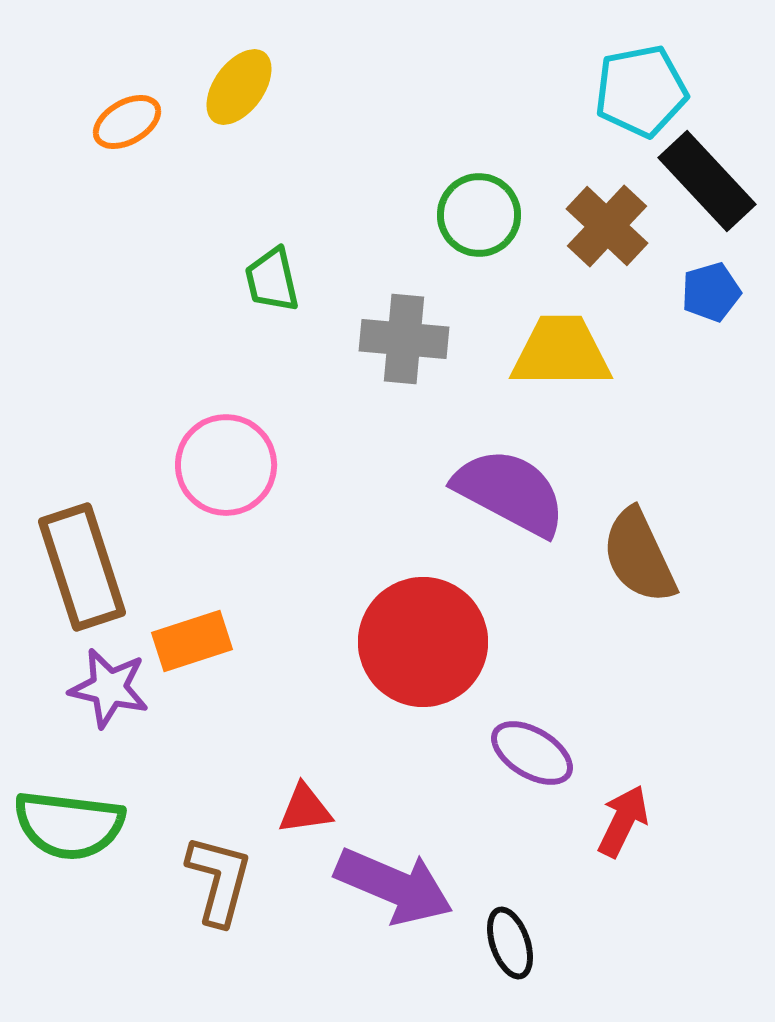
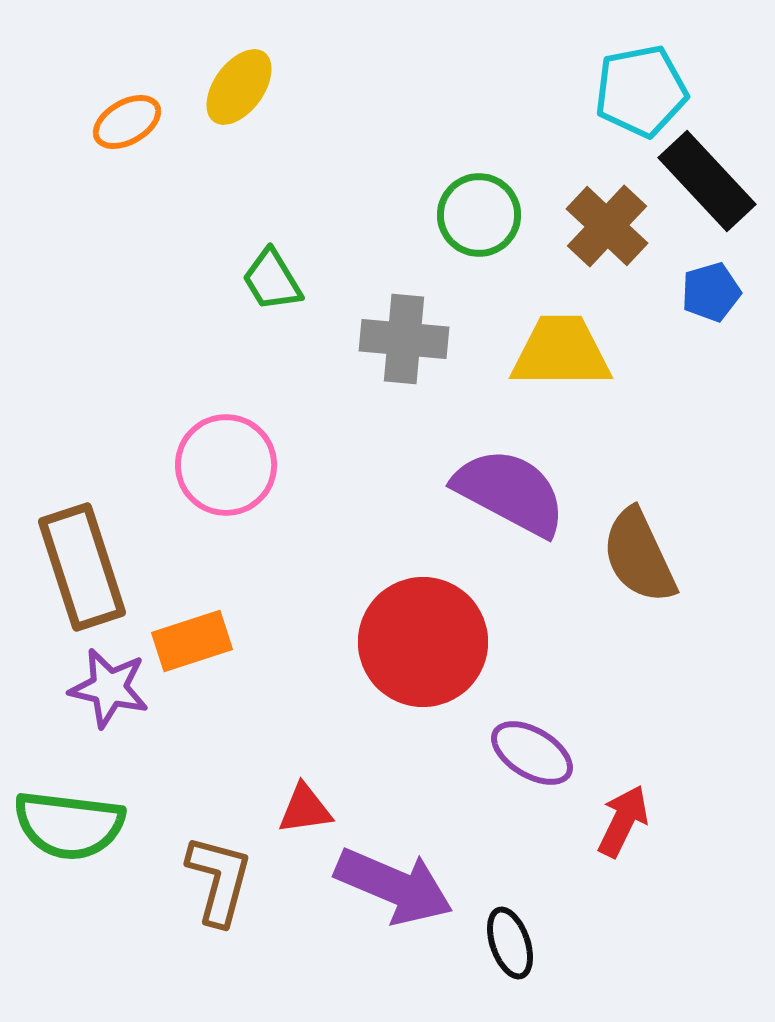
green trapezoid: rotated 18 degrees counterclockwise
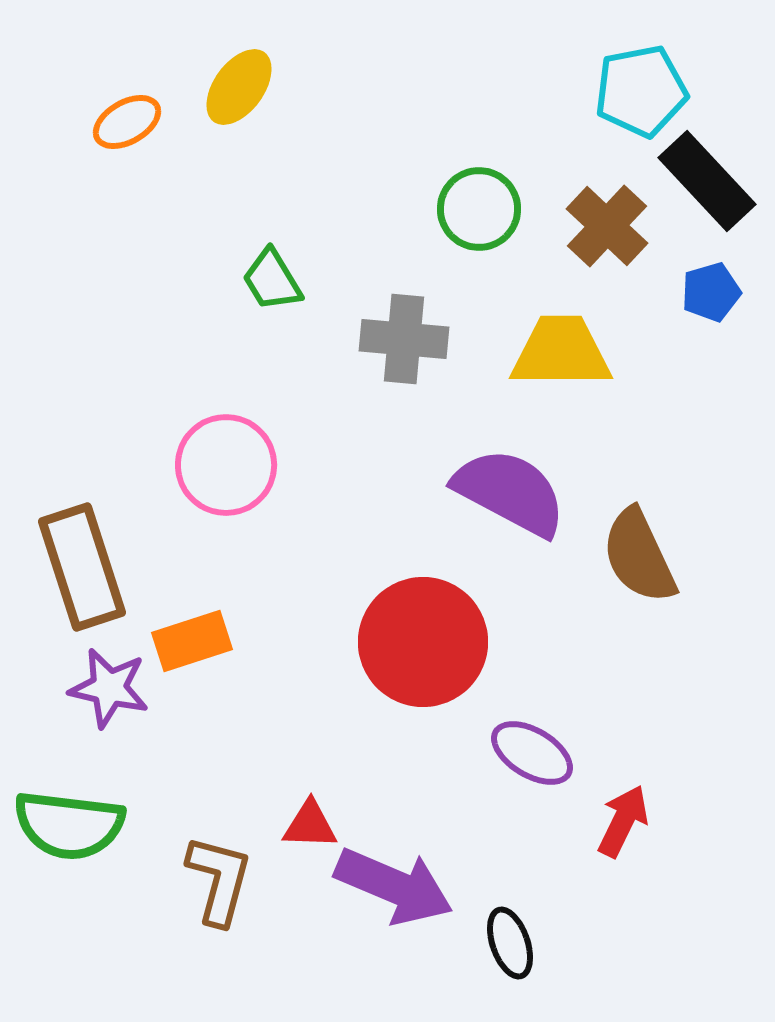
green circle: moved 6 px up
red triangle: moved 5 px right, 16 px down; rotated 10 degrees clockwise
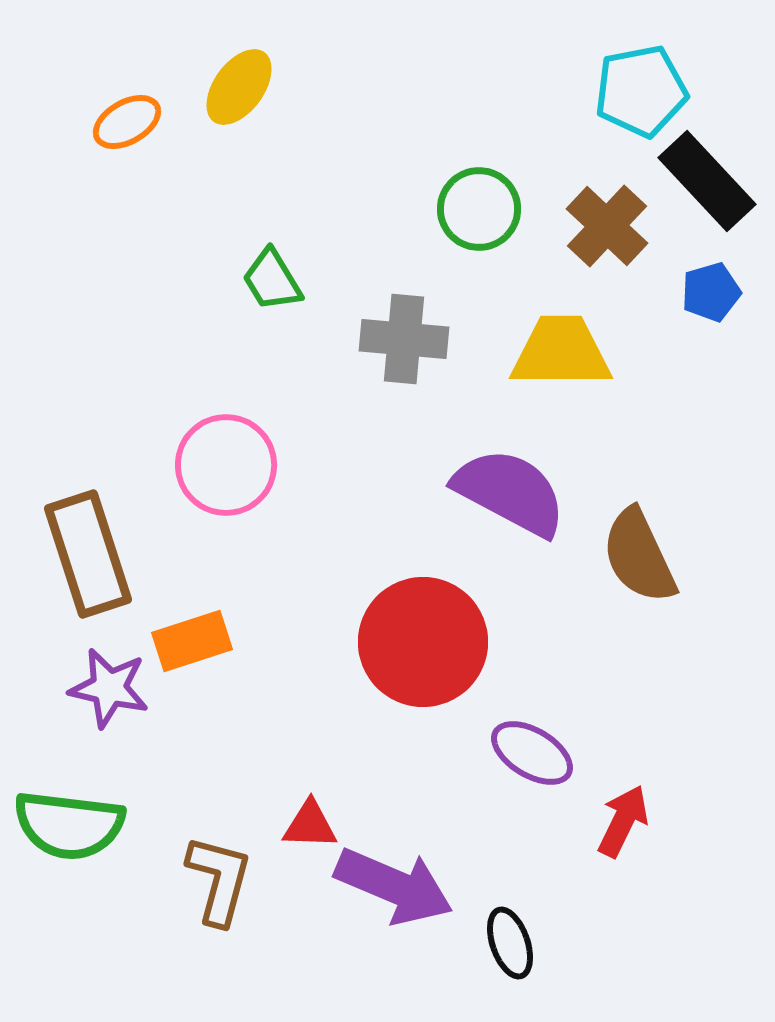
brown rectangle: moved 6 px right, 13 px up
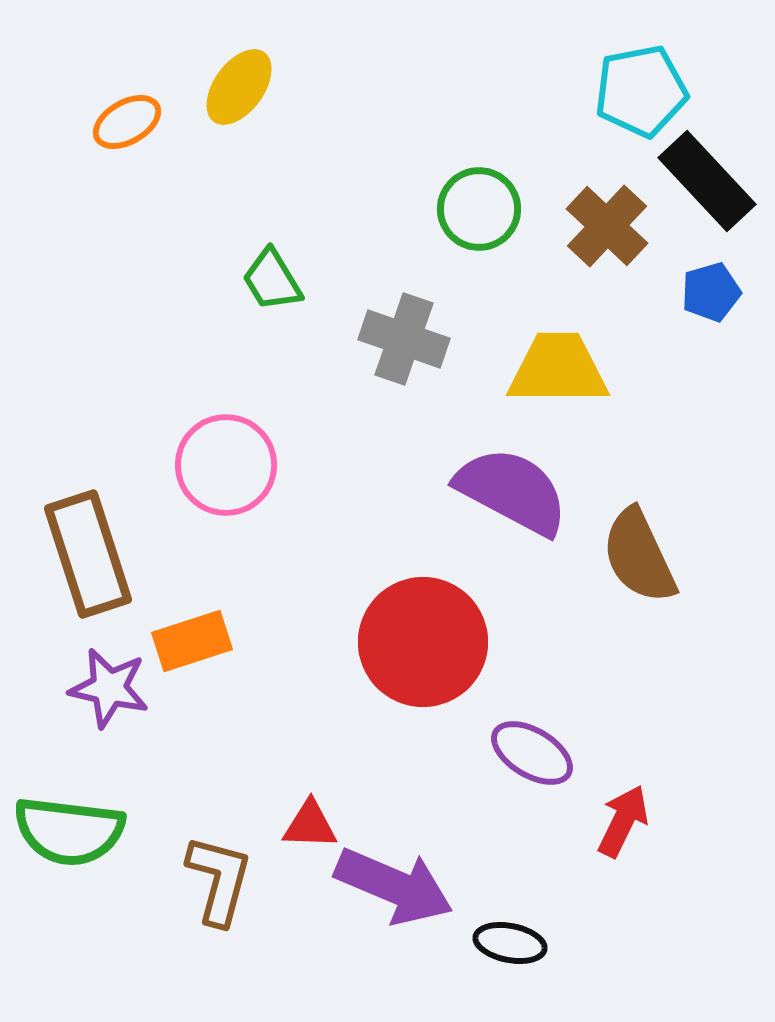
gray cross: rotated 14 degrees clockwise
yellow trapezoid: moved 3 px left, 17 px down
purple semicircle: moved 2 px right, 1 px up
green semicircle: moved 6 px down
black ellipse: rotated 60 degrees counterclockwise
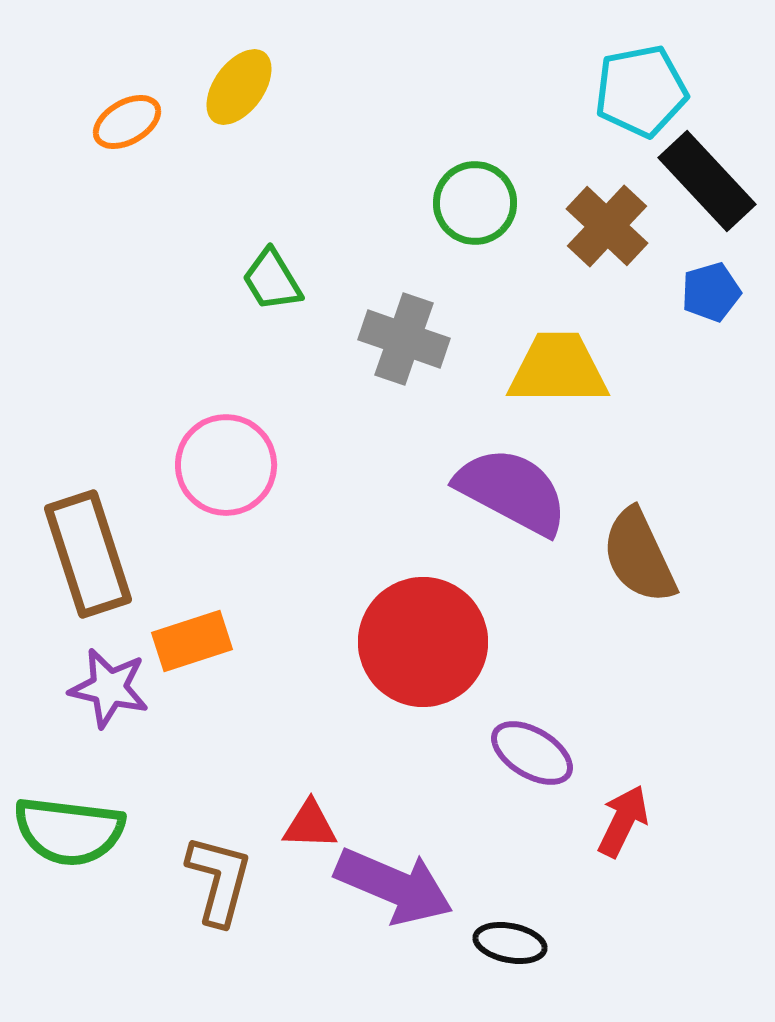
green circle: moved 4 px left, 6 px up
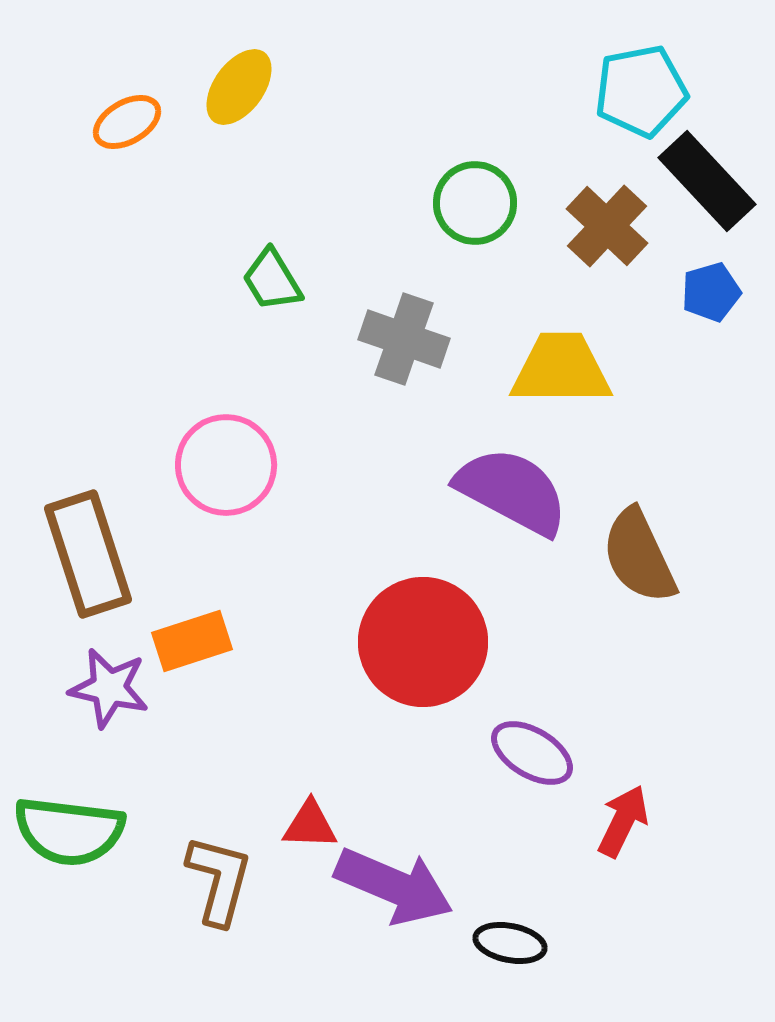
yellow trapezoid: moved 3 px right
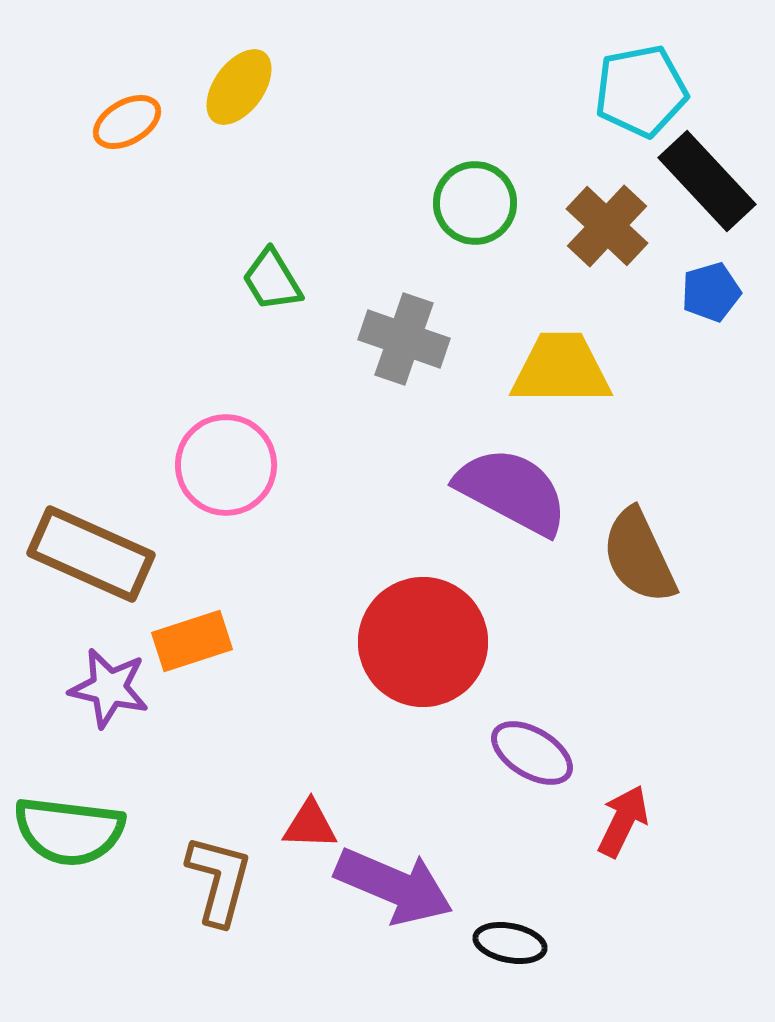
brown rectangle: moved 3 px right; rotated 48 degrees counterclockwise
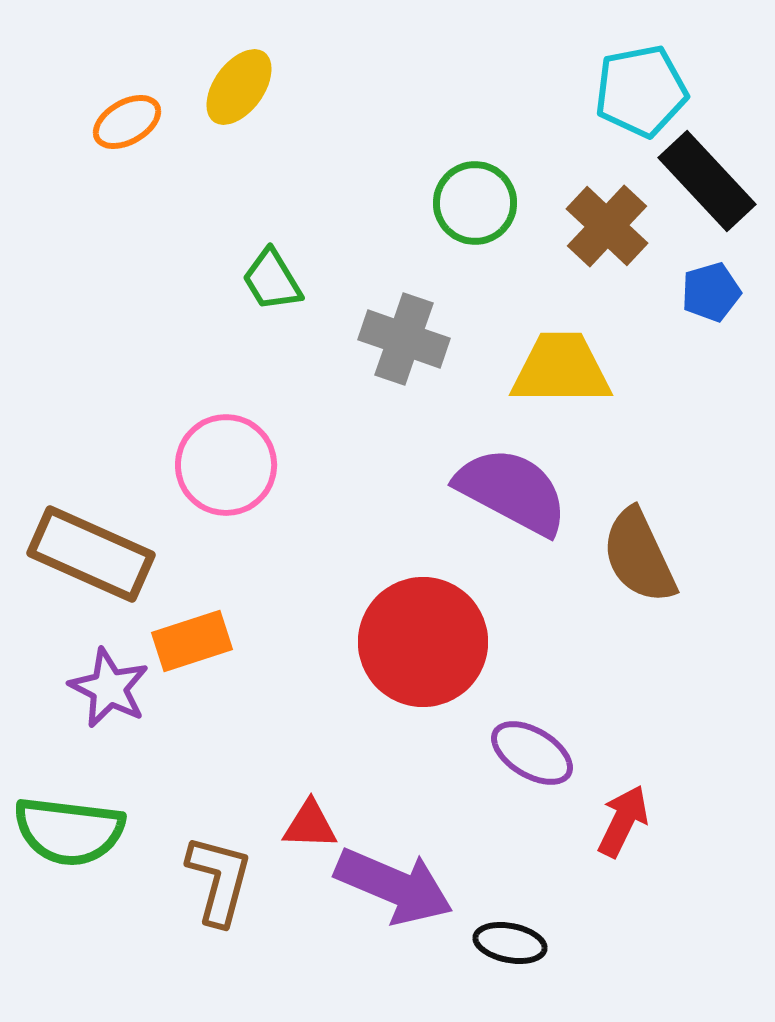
purple star: rotated 14 degrees clockwise
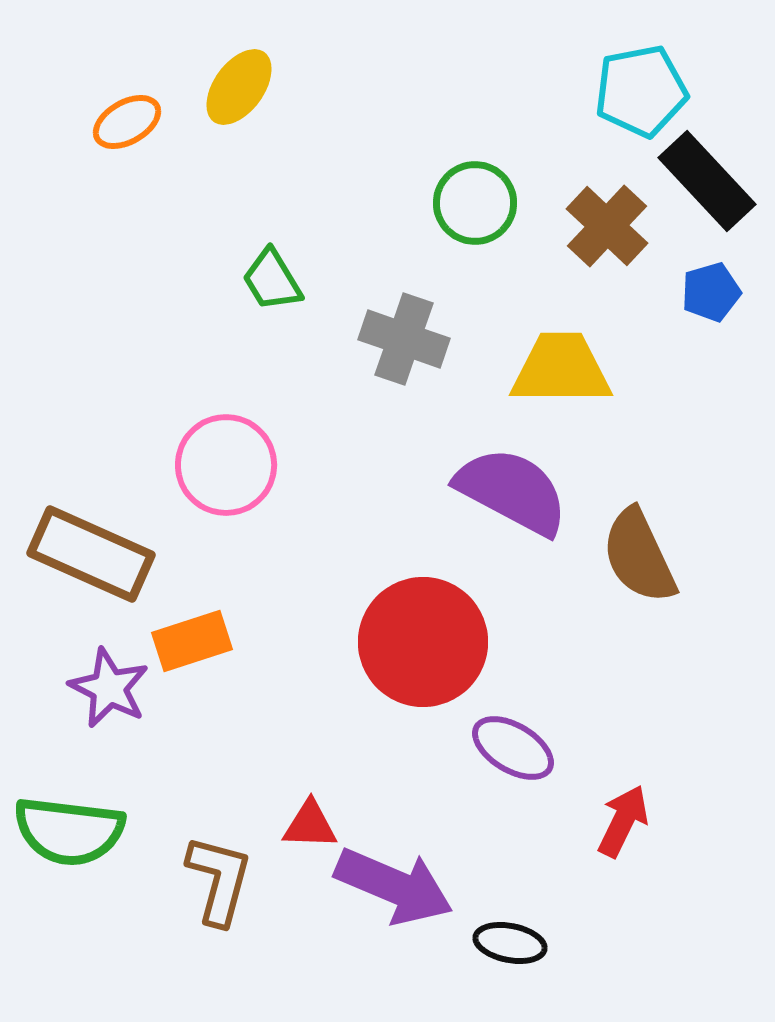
purple ellipse: moved 19 px left, 5 px up
